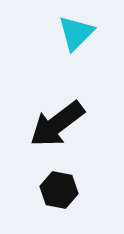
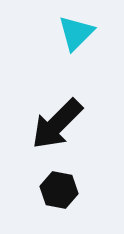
black arrow: rotated 8 degrees counterclockwise
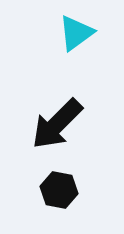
cyan triangle: rotated 9 degrees clockwise
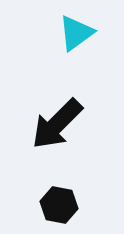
black hexagon: moved 15 px down
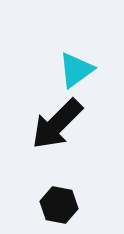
cyan triangle: moved 37 px down
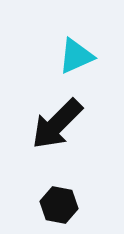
cyan triangle: moved 14 px up; rotated 12 degrees clockwise
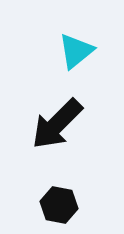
cyan triangle: moved 5 px up; rotated 15 degrees counterclockwise
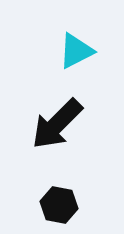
cyan triangle: rotated 12 degrees clockwise
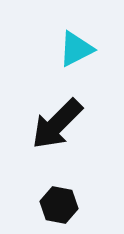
cyan triangle: moved 2 px up
